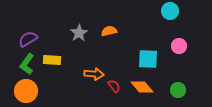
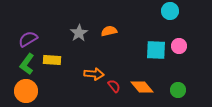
cyan square: moved 8 px right, 9 px up
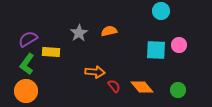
cyan circle: moved 9 px left
pink circle: moved 1 px up
yellow rectangle: moved 1 px left, 8 px up
orange arrow: moved 1 px right, 2 px up
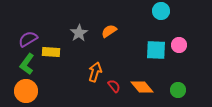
orange semicircle: rotated 21 degrees counterclockwise
orange arrow: rotated 78 degrees counterclockwise
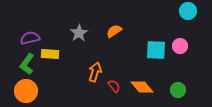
cyan circle: moved 27 px right
orange semicircle: moved 5 px right
purple semicircle: moved 2 px right, 1 px up; rotated 18 degrees clockwise
pink circle: moved 1 px right, 1 px down
yellow rectangle: moved 1 px left, 2 px down
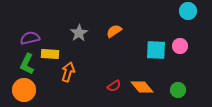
green L-shape: rotated 10 degrees counterclockwise
orange arrow: moved 27 px left
red semicircle: rotated 96 degrees clockwise
orange circle: moved 2 px left, 1 px up
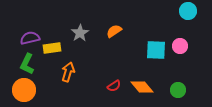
gray star: moved 1 px right
yellow rectangle: moved 2 px right, 6 px up; rotated 12 degrees counterclockwise
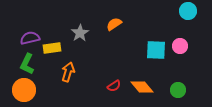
orange semicircle: moved 7 px up
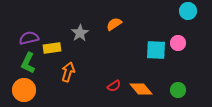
purple semicircle: moved 1 px left
pink circle: moved 2 px left, 3 px up
green L-shape: moved 1 px right, 1 px up
orange diamond: moved 1 px left, 2 px down
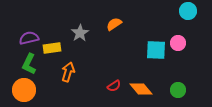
green L-shape: moved 1 px right, 1 px down
